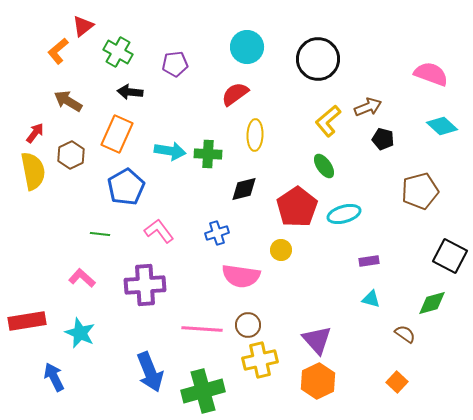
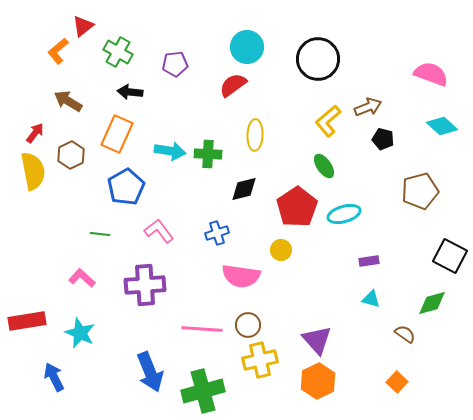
red semicircle at (235, 94): moved 2 px left, 9 px up
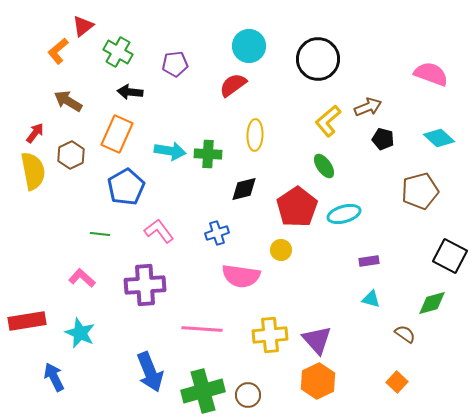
cyan circle at (247, 47): moved 2 px right, 1 px up
cyan diamond at (442, 126): moved 3 px left, 12 px down
brown circle at (248, 325): moved 70 px down
yellow cross at (260, 360): moved 10 px right, 25 px up; rotated 8 degrees clockwise
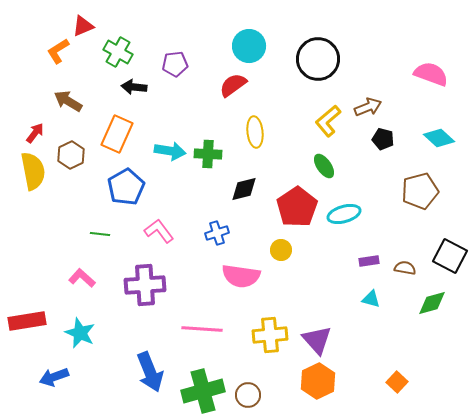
red triangle at (83, 26): rotated 15 degrees clockwise
orange L-shape at (58, 51): rotated 8 degrees clockwise
black arrow at (130, 92): moved 4 px right, 5 px up
yellow ellipse at (255, 135): moved 3 px up; rotated 8 degrees counterclockwise
brown semicircle at (405, 334): moved 66 px up; rotated 25 degrees counterclockwise
blue arrow at (54, 377): rotated 84 degrees counterclockwise
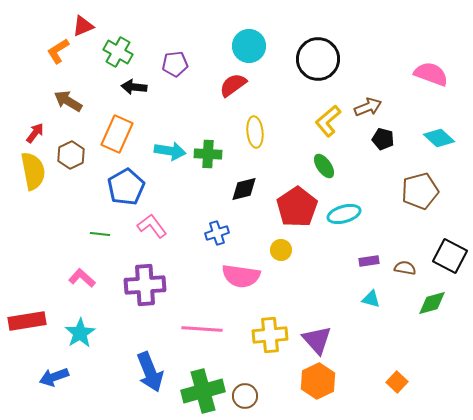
pink L-shape at (159, 231): moved 7 px left, 5 px up
cyan star at (80, 333): rotated 16 degrees clockwise
brown circle at (248, 395): moved 3 px left, 1 px down
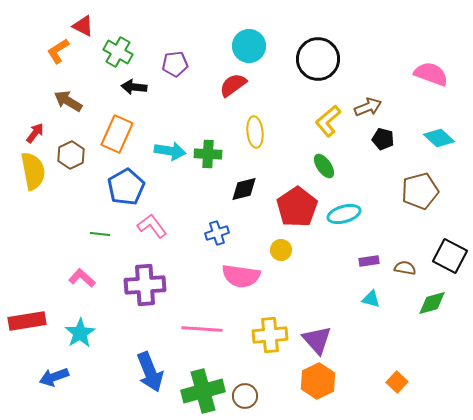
red triangle at (83, 26): rotated 50 degrees clockwise
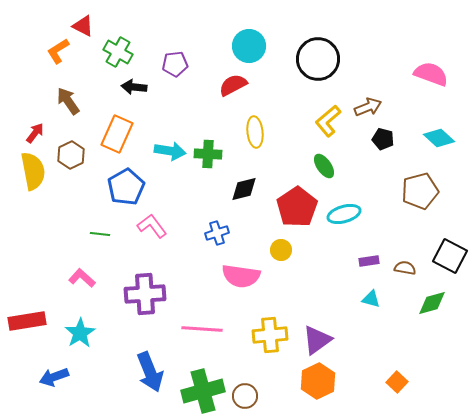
red semicircle at (233, 85): rotated 8 degrees clockwise
brown arrow at (68, 101): rotated 24 degrees clockwise
purple cross at (145, 285): moved 9 px down
purple triangle at (317, 340): rotated 36 degrees clockwise
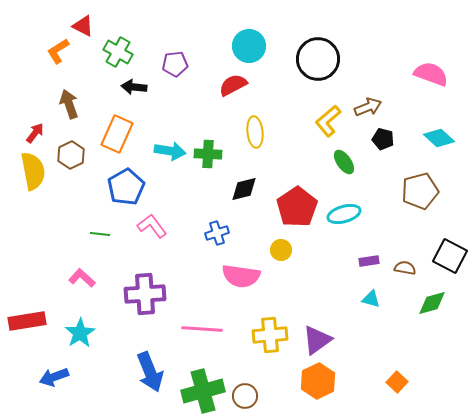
brown arrow at (68, 101): moved 1 px right, 3 px down; rotated 16 degrees clockwise
green ellipse at (324, 166): moved 20 px right, 4 px up
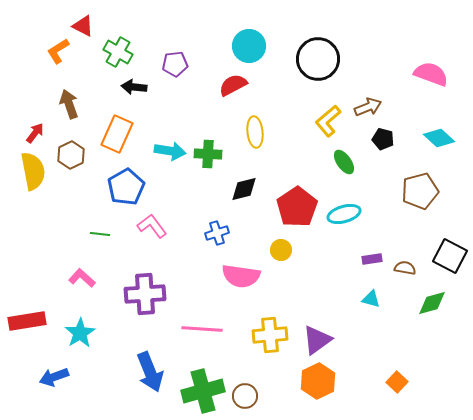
purple rectangle at (369, 261): moved 3 px right, 2 px up
